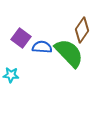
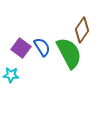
purple square: moved 10 px down
blue semicircle: rotated 54 degrees clockwise
green semicircle: rotated 16 degrees clockwise
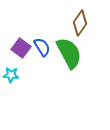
brown diamond: moved 2 px left, 7 px up
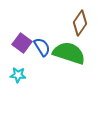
purple square: moved 1 px right, 5 px up
green semicircle: rotated 44 degrees counterclockwise
cyan star: moved 7 px right
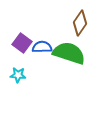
blue semicircle: rotated 60 degrees counterclockwise
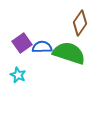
purple square: rotated 18 degrees clockwise
cyan star: rotated 21 degrees clockwise
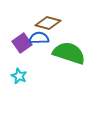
brown diamond: moved 32 px left; rotated 70 degrees clockwise
blue semicircle: moved 3 px left, 9 px up
cyan star: moved 1 px right, 1 px down
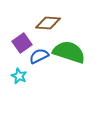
brown diamond: rotated 10 degrees counterclockwise
blue semicircle: moved 18 px down; rotated 24 degrees counterclockwise
green semicircle: moved 1 px up
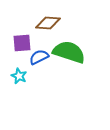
purple square: rotated 30 degrees clockwise
blue semicircle: moved 1 px down
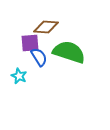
brown diamond: moved 2 px left, 4 px down
purple square: moved 8 px right
blue semicircle: rotated 84 degrees clockwise
